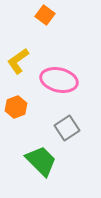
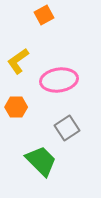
orange square: moved 1 px left; rotated 24 degrees clockwise
pink ellipse: rotated 21 degrees counterclockwise
orange hexagon: rotated 20 degrees clockwise
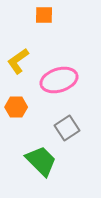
orange square: rotated 30 degrees clockwise
pink ellipse: rotated 9 degrees counterclockwise
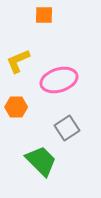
yellow L-shape: rotated 12 degrees clockwise
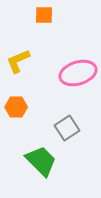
pink ellipse: moved 19 px right, 7 px up
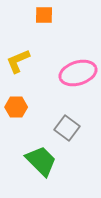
gray square: rotated 20 degrees counterclockwise
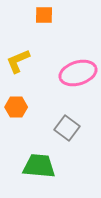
green trapezoid: moved 2 px left, 5 px down; rotated 40 degrees counterclockwise
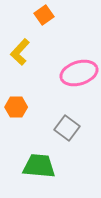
orange square: rotated 36 degrees counterclockwise
yellow L-shape: moved 2 px right, 9 px up; rotated 24 degrees counterclockwise
pink ellipse: moved 1 px right
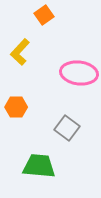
pink ellipse: rotated 24 degrees clockwise
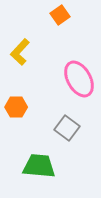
orange square: moved 16 px right
pink ellipse: moved 6 px down; rotated 54 degrees clockwise
